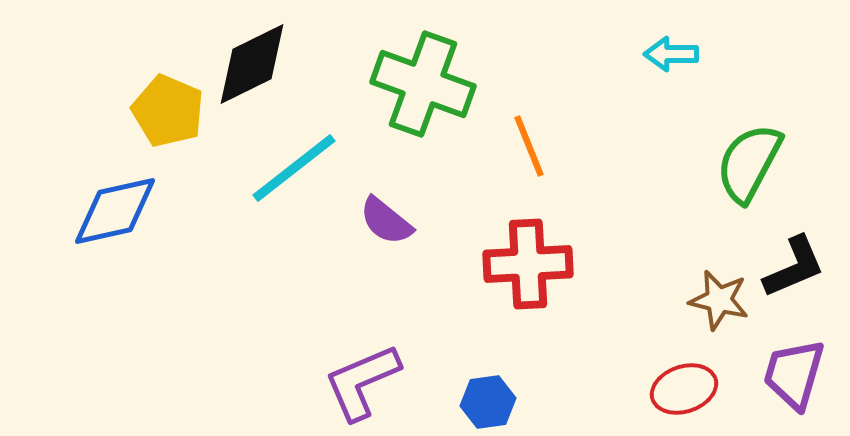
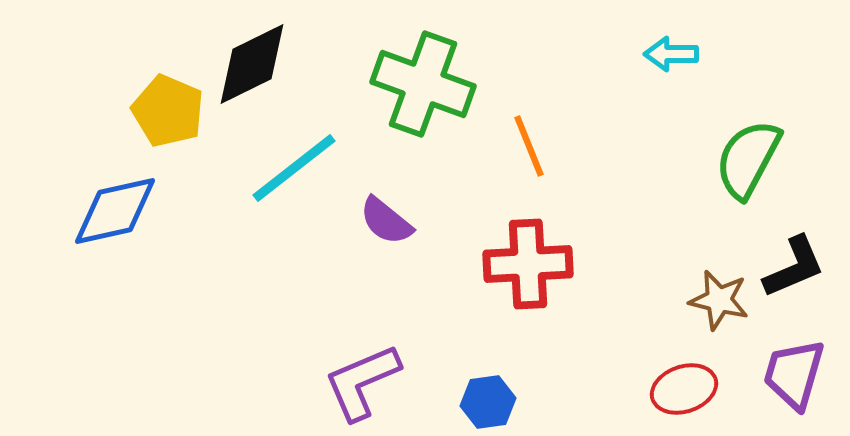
green semicircle: moved 1 px left, 4 px up
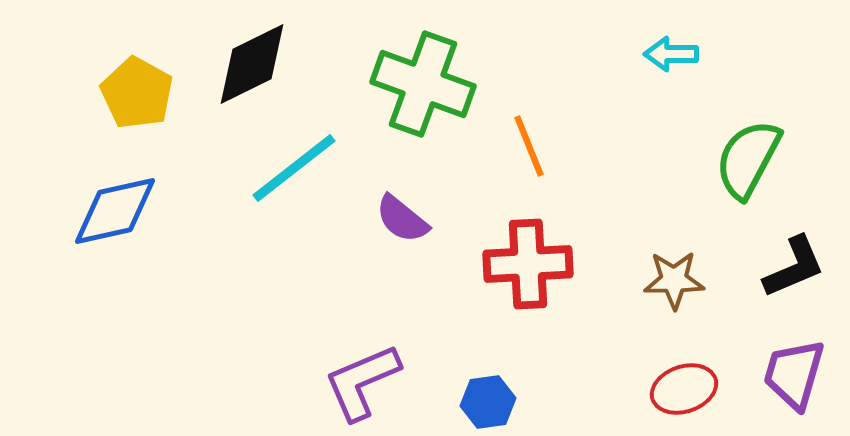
yellow pentagon: moved 31 px left, 18 px up; rotated 6 degrees clockwise
purple semicircle: moved 16 px right, 2 px up
brown star: moved 45 px left, 20 px up; rotated 14 degrees counterclockwise
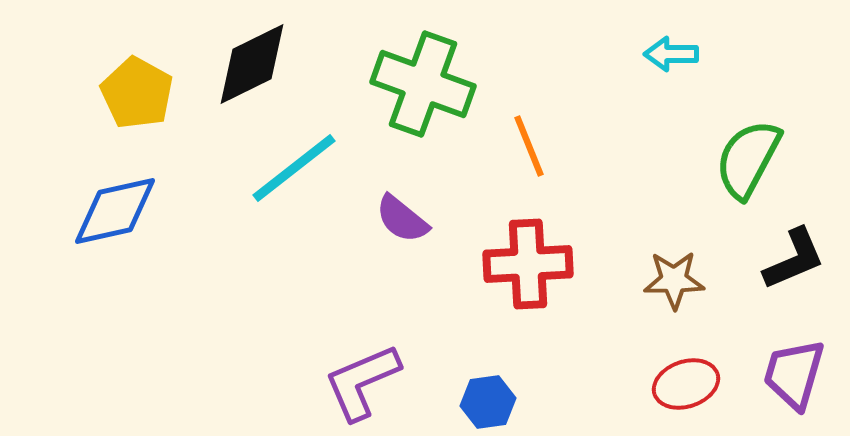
black L-shape: moved 8 px up
red ellipse: moved 2 px right, 5 px up
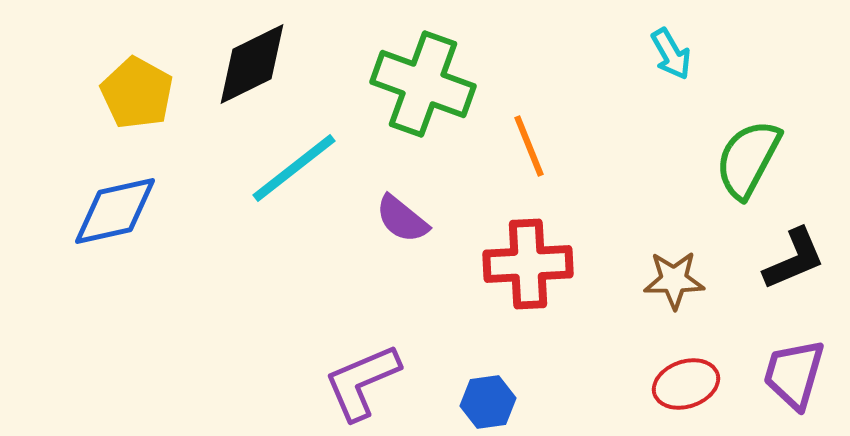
cyan arrow: rotated 120 degrees counterclockwise
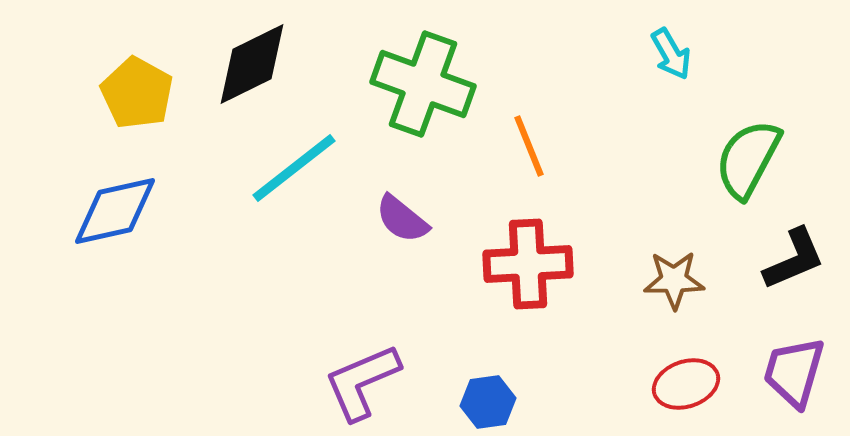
purple trapezoid: moved 2 px up
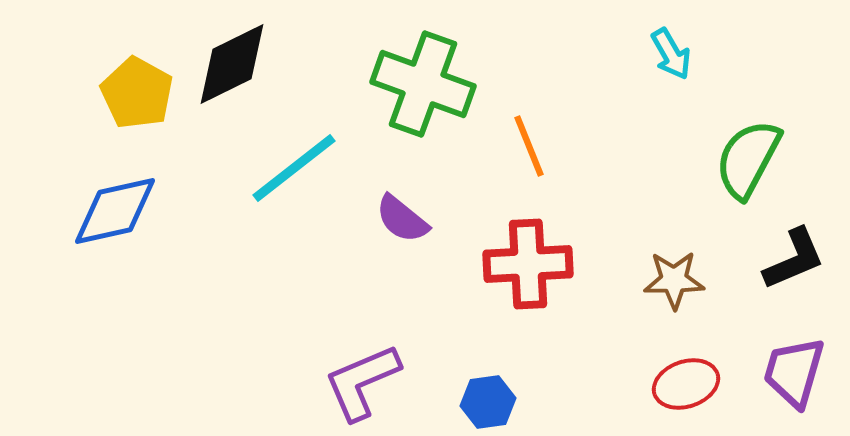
black diamond: moved 20 px left
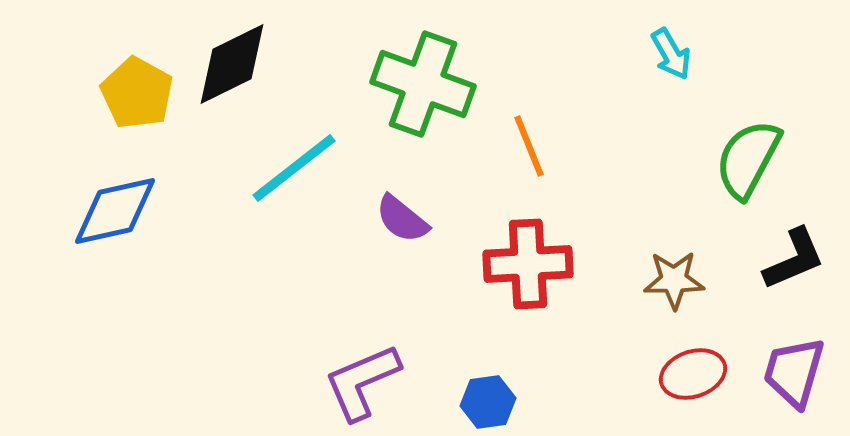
red ellipse: moved 7 px right, 10 px up
